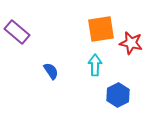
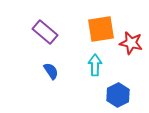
purple rectangle: moved 28 px right
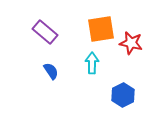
cyan arrow: moved 3 px left, 2 px up
blue hexagon: moved 5 px right
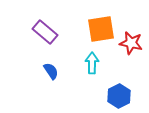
blue hexagon: moved 4 px left, 1 px down
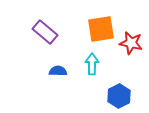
cyan arrow: moved 1 px down
blue semicircle: moved 7 px right; rotated 54 degrees counterclockwise
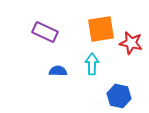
purple rectangle: rotated 15 degrees counterclockwise
blue hexagon: rotated 20 degrees counterclockwise
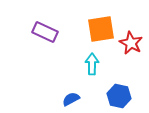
red star: rotated 15 degrees clockwise
blue semicircle: moved 13 px right, 28 px down; rotated 30 degrees counterclockwise
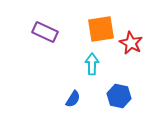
blue semicircle: moved 2 px right; rotated 150 degrees clockwise
